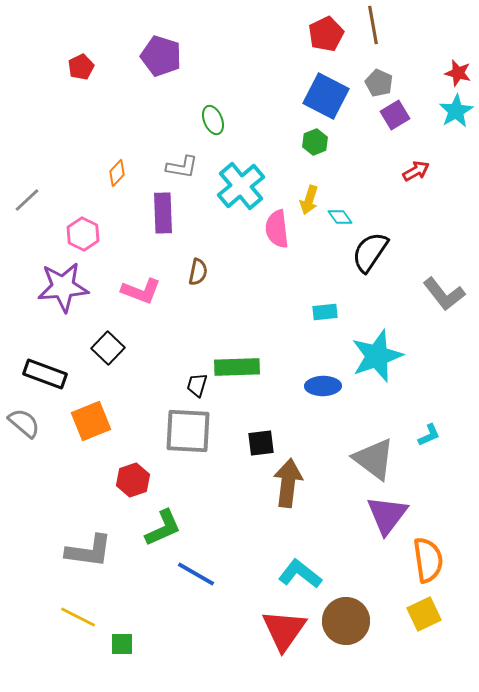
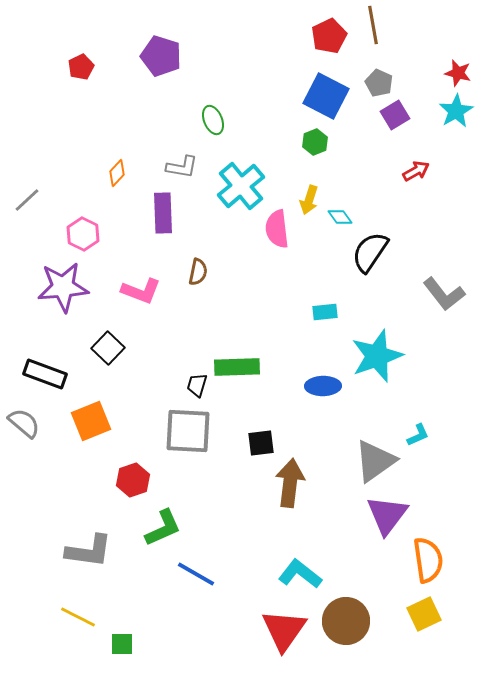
red pentagon at (326, 34): moved 3 px right, 2 px down
cyan L-shape at (429, 435): moved 11 px left
gray triangle at (374, 459): moved 1 px right, 2 px down; rotated 48 degrees clockwise
brown arrow at (288, 483): moved 2 px right
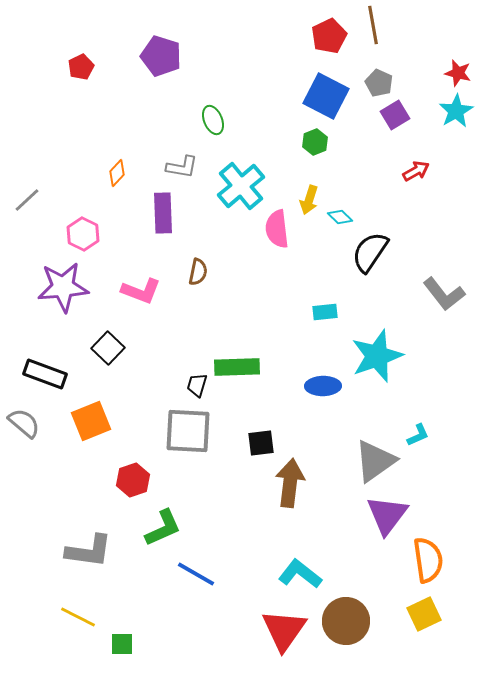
cyan diamond at (340, 217): rotated 10 degrees counterclockwise
